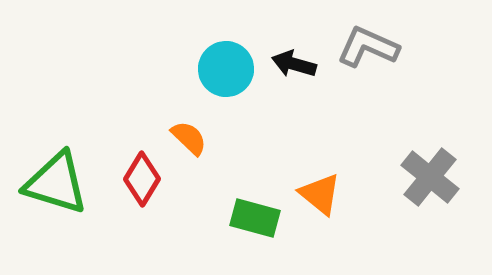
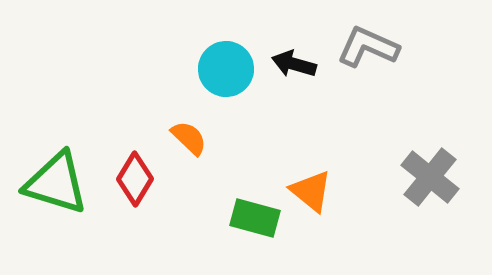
red diamond: moved 7 px left
orange triangle: moved 9 px left, 3 px up
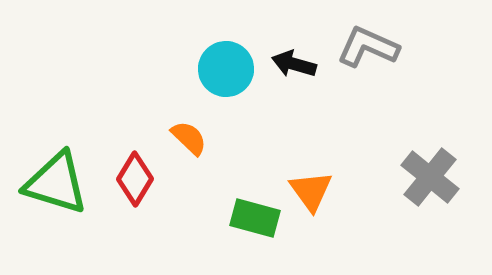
orange triangle: rotated 15 degrees clockwise
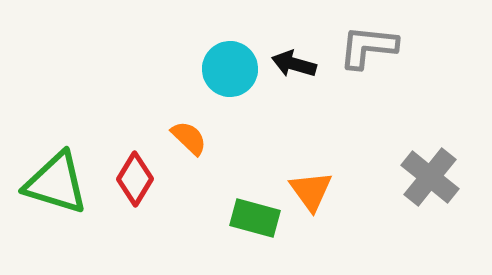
gray L-shape: rotated 18 degrees counterclockwise
cyan circle: moved 4 px right
